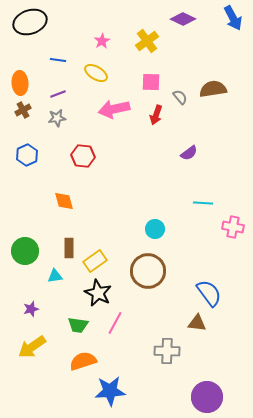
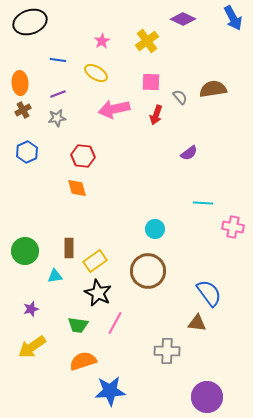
blue hexagon: moved 3 px up
orange diamond: moved 13 px right, 13 px up
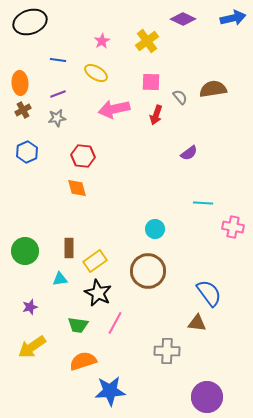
blue arrow: rotated 75 degrees counterclockwise
cyan triangle: moved 5 px right, 3 px down
purple star: moved 1 px left, 2 px up
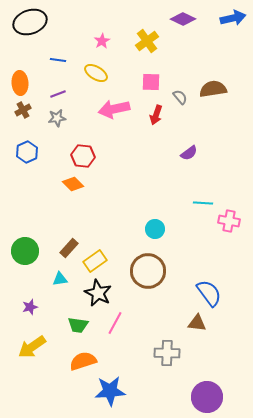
orange diamond: moved 4 px left, 4 px up; rotated 30 degrees counterclockwise
pink cross: moved 4 px left, 6 px up
brown rectangle: rotated 42 degrees clockwise
gray cross: moved 2 px down
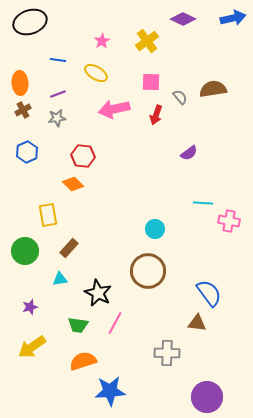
yellow rectangle: moved 47 px left, 46 px up; rotated 65 degrees counterclockwise
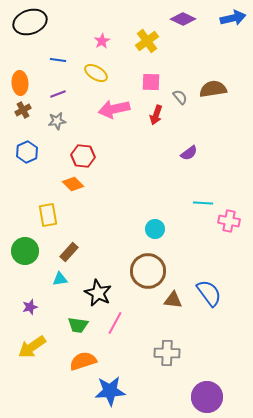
gray star: moved 3 px down
brown rectangle: moved 4 px down
brown triangle: moved 24 px left, 23 px up
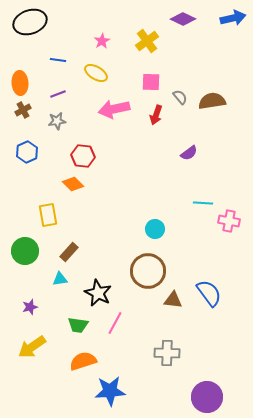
brown semicircle: moved 1 px left, 12 px down
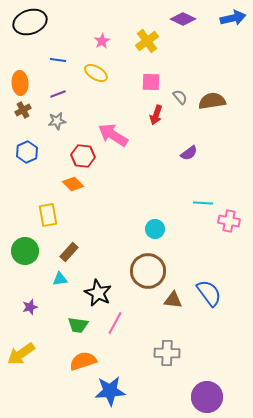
pink arrow: moved 1 px left, 26 px down; rotated 44 degrees clockwise
yellow arrow: moved 11 px left, 7 px down
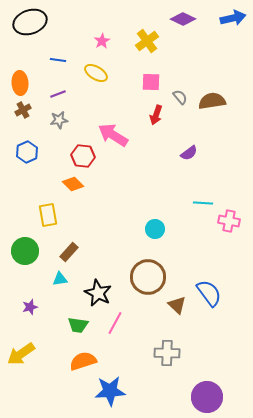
gray star: moved 2 px right, 1 px up
brown circle: moved 6 px down
brown triangle: moved 4 px right, 5 px down; rotated 36 degrees clockwise
